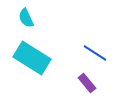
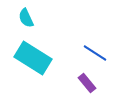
cyan rectangle: moved 1 px right
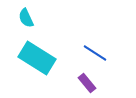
cyan rectangle: moved 4 px right
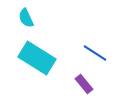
purple rectangle: moved 3 px left, 1 px down
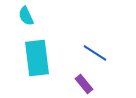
cyan semicircle: moved 2 px up
cyan rectangle: rotated 51 degrees clockwise
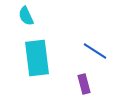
blue line: moved 2 px up
purple rectangle: rotated 24 degrees clockwise
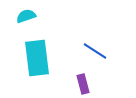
cyan semicircle: rotated 96 degrees clockwise
purple rectangle: moved 1 px left
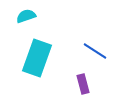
cyan rectangle: rotated 27 degrees clockwise
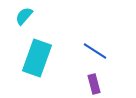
cyan semicircle: moved 2 px left; rotated 30 degrees counterclockwise
purple rectangle: moved 11 px right
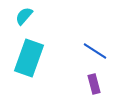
cyan rectangle: moved 8 px left
